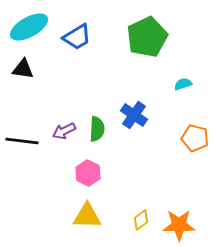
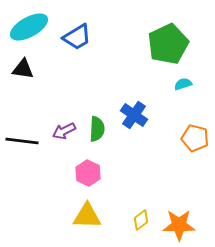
green pentagon: moved 21 px right, 7 px down
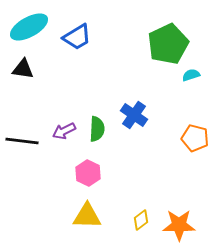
cyan semicircle: moved 8 px right, 9 px up
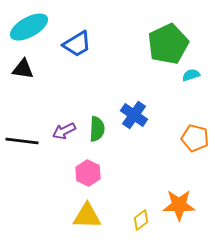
blue trapezoid: moved 7 px down
orange star: moved 20 px up
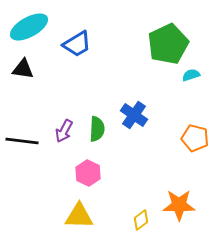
purple arrow: rotated 35 degrees counterclockwise
yellow triangle: moved 8 px left
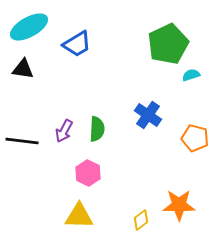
blue cross: moved 14 px right
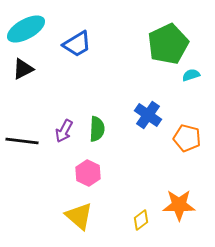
cyan ellipse: moved 3 px left, 2 px down
black triangle: rotated 35 degrees counterclockwise
orange pentagon: moved 8 px left
yellow triangle: rotated 40 degrees clockwise
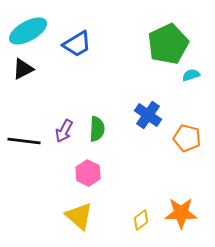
cyan ellipse: moved 2 px right, 2 px down
black line: moved 2 px right
orange star: moved 2 px right, 8 px down
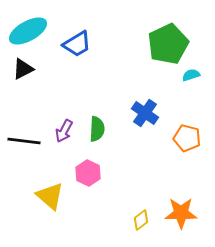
blue cross: moved 3 px left, 2 px up
yellow triangle: moved 29 px left, 20 px up
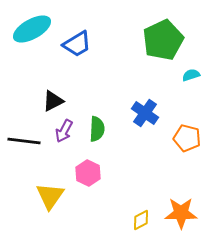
cyan ellipse: moved 4 px right, 2 px up
green pentagon: moved 5 px left, 4 px up
black triangle: moved 30 px right, 32 px down
yellow triangle: rotated 24 degrees clockwise
yellow diamond: rotated 10 degrees clockwise
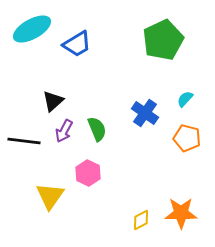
cyan semicircle: moved 6 px left, 24 px down; rotated 30 degrees counterclockwise
black triangle: rotated 15 degrees counterclockwise
green semicircle: rotated 25 degrees counterclockwise
